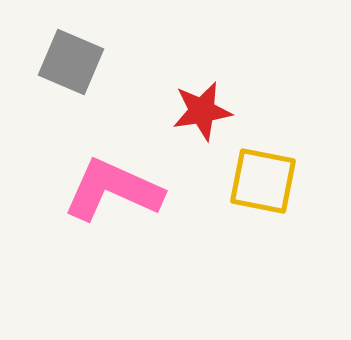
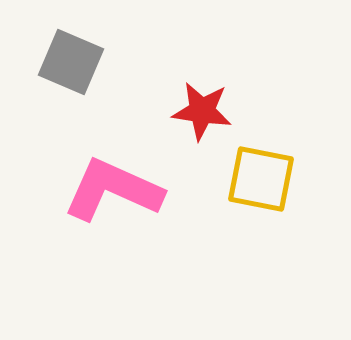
red star: rotated 18 degrees clockwise
yellow square: moved 2 px left, 2 px up
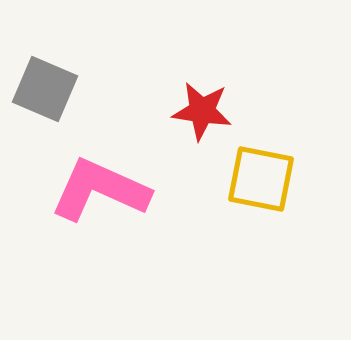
gray square: moved 26 px left, 27 px down
pink L-shape: moved 13 px left
